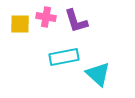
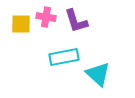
yellow square: moved 1 px right
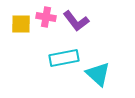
purple L-shape: rotated 20 degrees counterclockwise
cyan rectangle: moved 1 px down
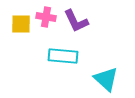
purple L-shape: rotated 12 degrees clockwise
cyan rectangle: moved 1 px left, 2 px up; rotated 16 degrees clockwise
cyan triangle: moved 8 px right, 5 px down
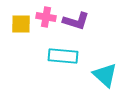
purple L-shape: rotated 48 degrees counterclockwise
cyan triangle: moved 1 px left, 4 px up
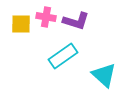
cyan rectangle: rotated 40 degrees counterclockwise
cyan triangle: moved 1 px left
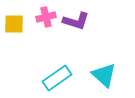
pink cross: rotated 24 degrees counterclockwise
yellow square: moved 7 px left
cyan rectangle: moved 6 px left, 22 px down
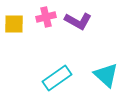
purple L-shape: moved 2 px right; rotated 12 degrees clockwise
cyan triangle: moved 2 px right
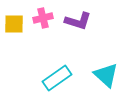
pink cross: moved 3 px left, 1 px down
purple L-shape: rotated 12 degrees counterclockwise
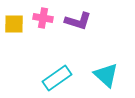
pink cross: rotated 24 degrees clockwise
